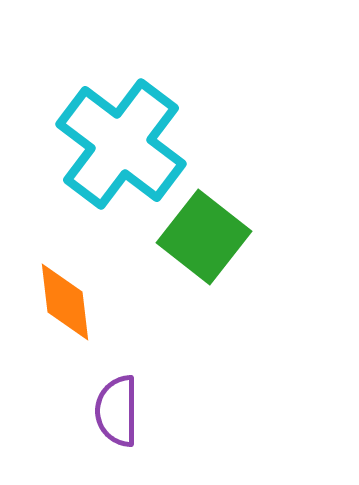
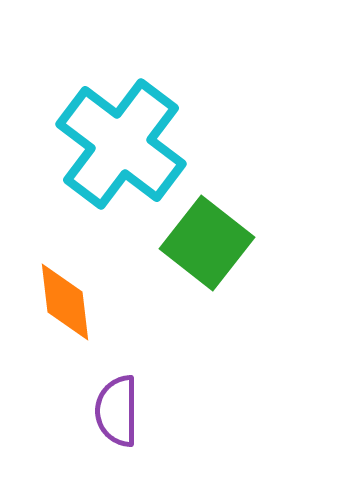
green square: moved 3 px right, 6 px down
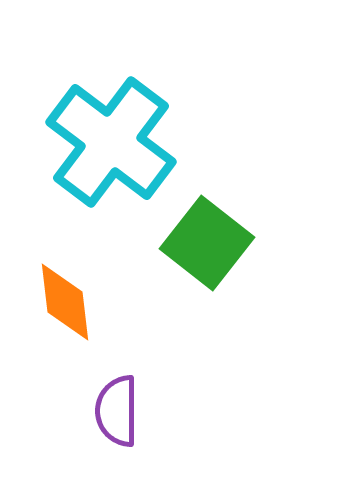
cyan cross: moved 10 px left, 2 px up
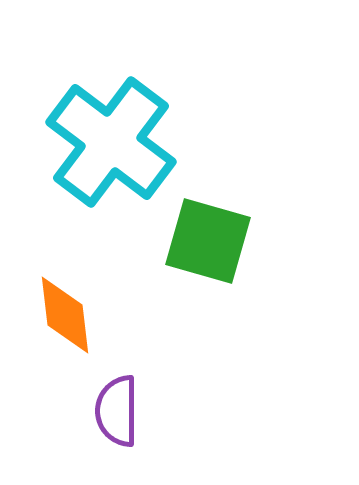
green square: moved 1 px right, 2 px up; rotated 22 degrees counterclockwise
orange diamond: moved 13 px down
